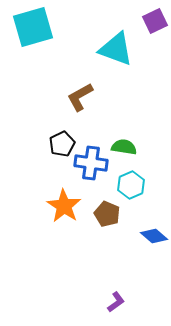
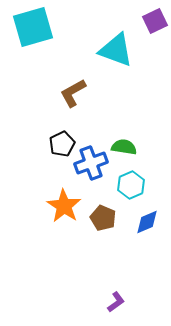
cyan triangle: moved 1 px down
brown L-shape: moved 7 px left, 4 px up
blue cross: rotated 28 degrees counterclockwise
brown pentagon: moved 4 px left, 4 px down
blue diamond: moved 7 px left, 14 px up; rotated 64 degrees counterclockwise
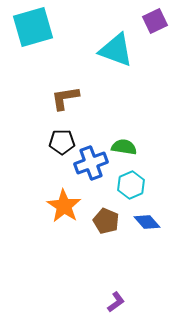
brown L-shape: moved 8 px left, 5 px down; rotated 20 degrees clockwise
black pentagon: moved 2 px up; rotated 25 degrees clockwise
brown pentagon: moved 3 px right, 3 px down
blue diamond: rotated 72 degrees clockwise
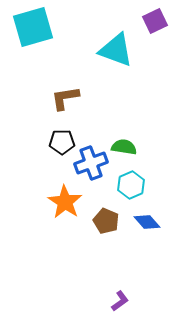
orange star: moved 1 px right, 4 px up
purple L-shape: moved 4 px right, 1 px up
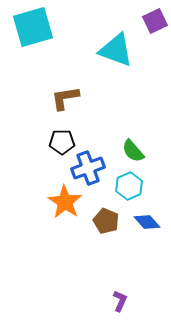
green semicircle: moved 9 px right, 4 px down; rotated 140 degrees counterclockwise
blue cross: moved 3 px left, 5 px down
cyan hexagon: moved 2 px left, 1 px down
purple L-shape: rotated 30 degrees counterclockwise
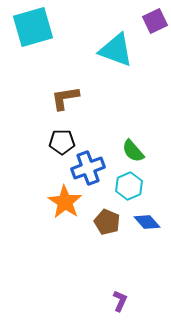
brown pentagon: moved 1 px right, 1 px down
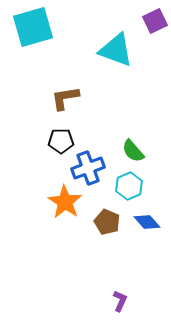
black pentagon: moved 1 px left, 1 px up
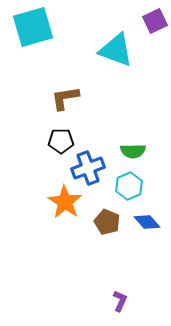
green semicircle: rotated 50 degrees counterclockwise
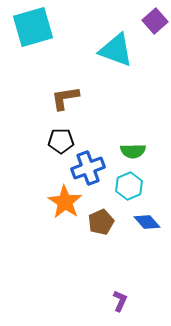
purple square: rotated 15 degrees counterclockwise
brown pentagon: moved 6 px left; rotated 25 degrees clockwise
